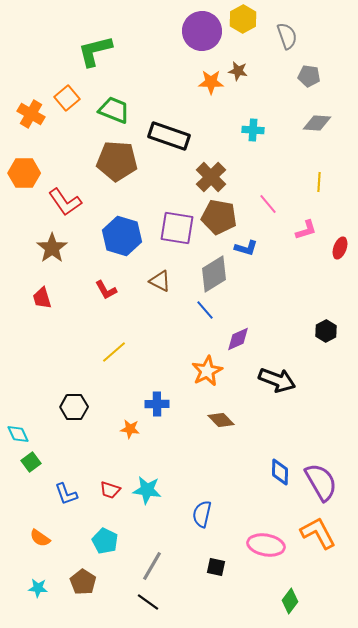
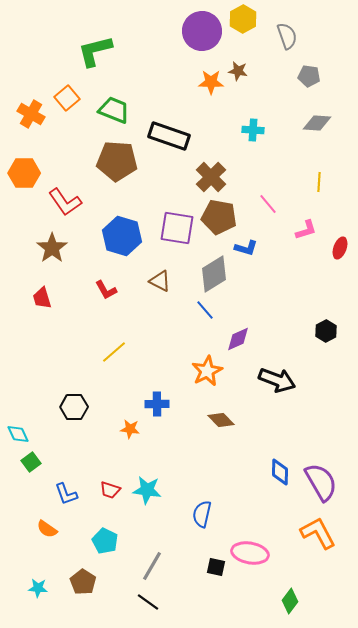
orange semicircle at (40, 538): moved 7 px right, 9 px up
pink ellipse at (266, 545): moved 16 px left, 8 px down
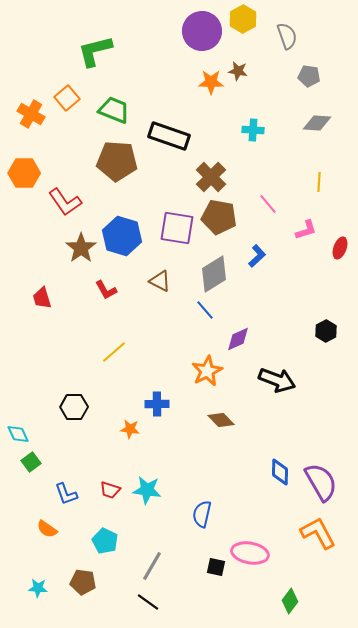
brown star at (52, 248): moved 29 px right
blue L-shape at (246, 248): moved 11 px right, 8 px down; rotated 60 degrees counterclockwise
brown pentagon at (83, 582): rotated 25 degrees counterclockwise
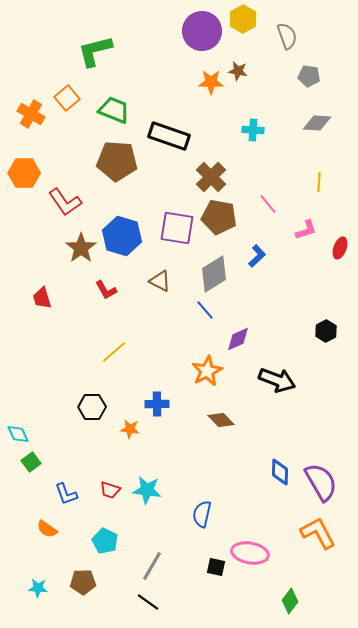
black hexagon at (74, 407): moved 18 px right
brown pentagon at (83, 582): rotated 10 degrees counterclockwise
